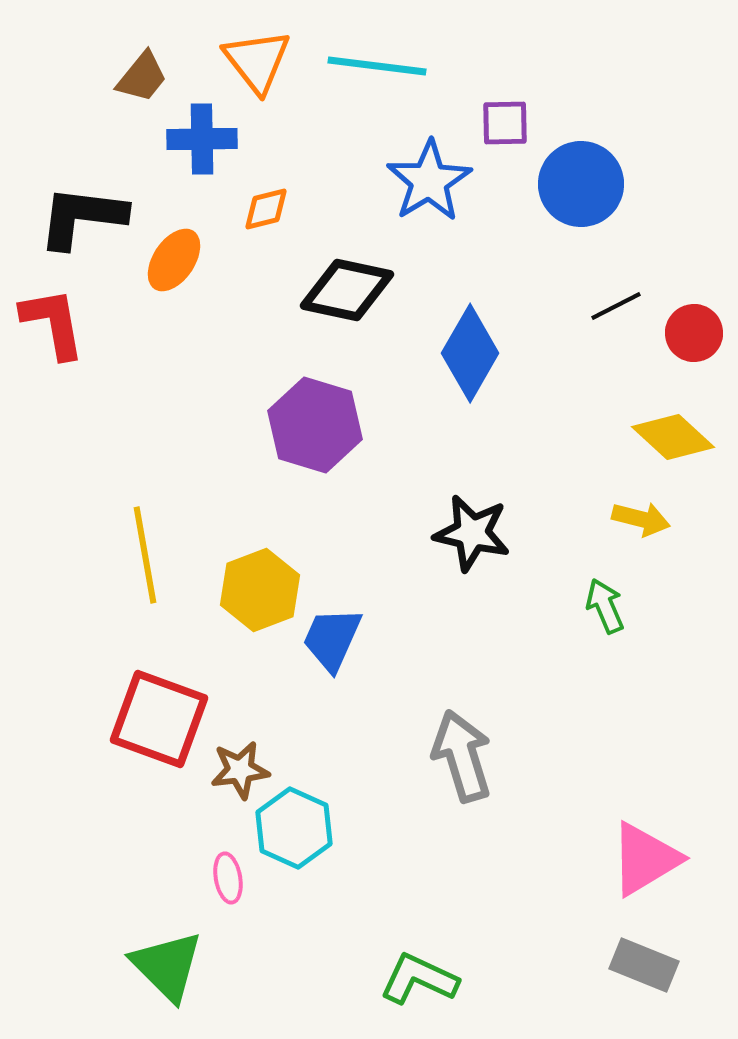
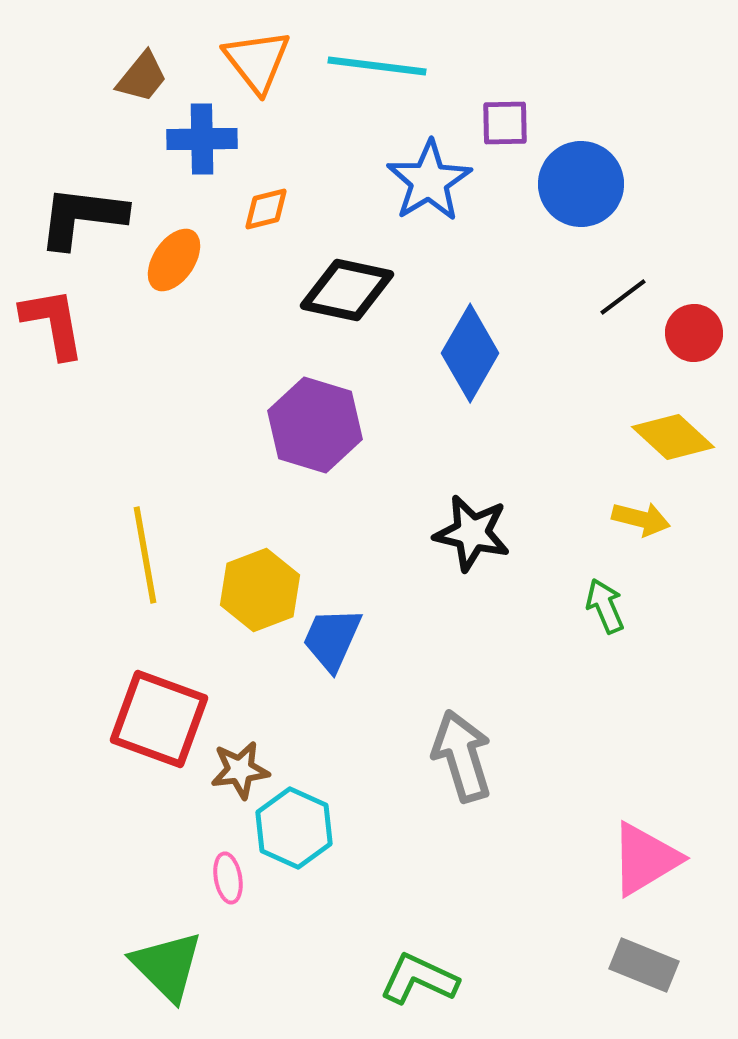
black line: moved 7 px right, 9 px up; rotated 10 degrees counterclockwise
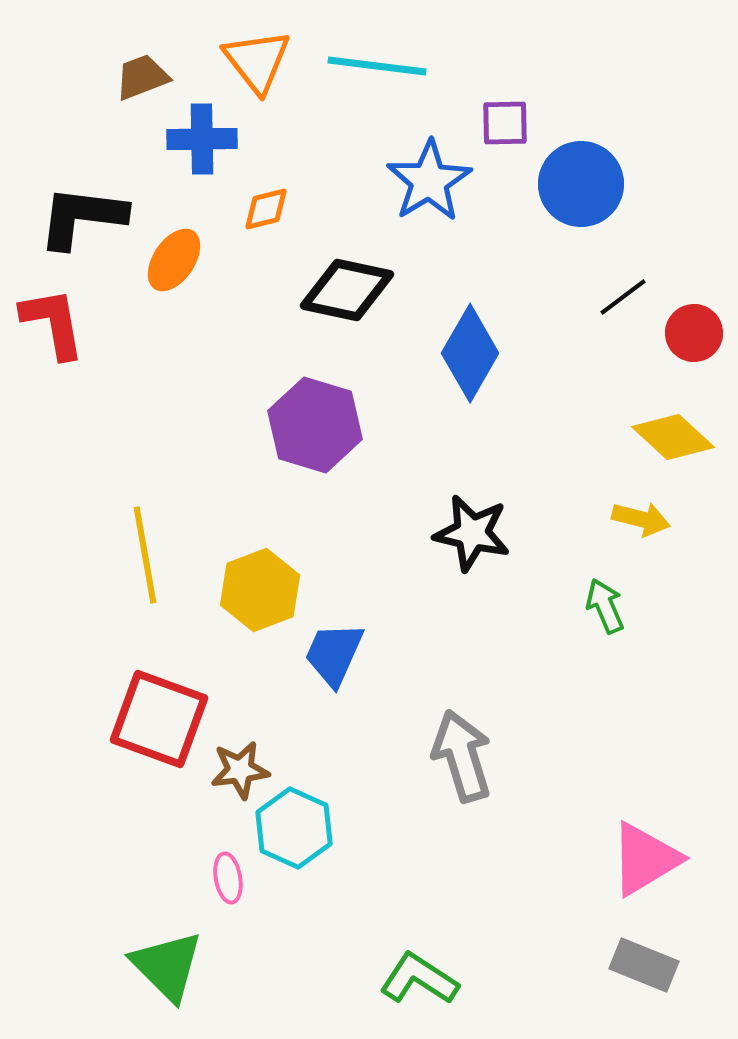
brown trapezoid: rotated 150 degrees counterclockwise
blue trapezoid: moved 2 px right, 15 px down
green L-shape: rotated 8 degrees clockwise
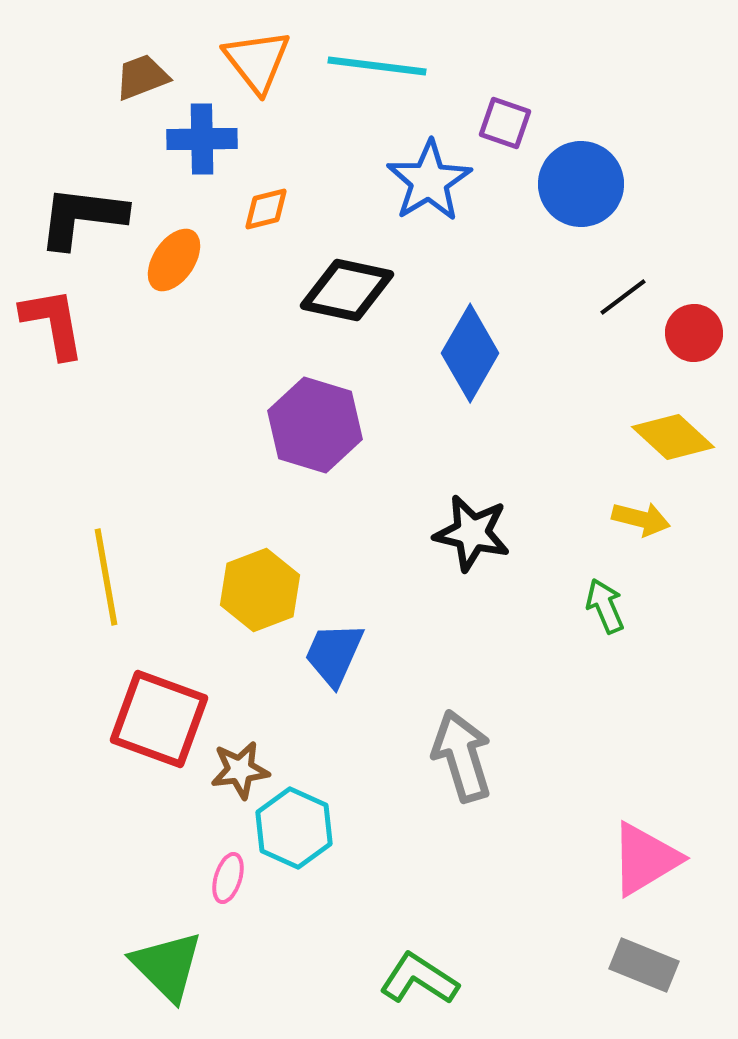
purple square: rotated 20 degrees clockwise
yellow line: moved 39 px left, 22 px down
pink ellipse: rotated 27 degrees clockwise
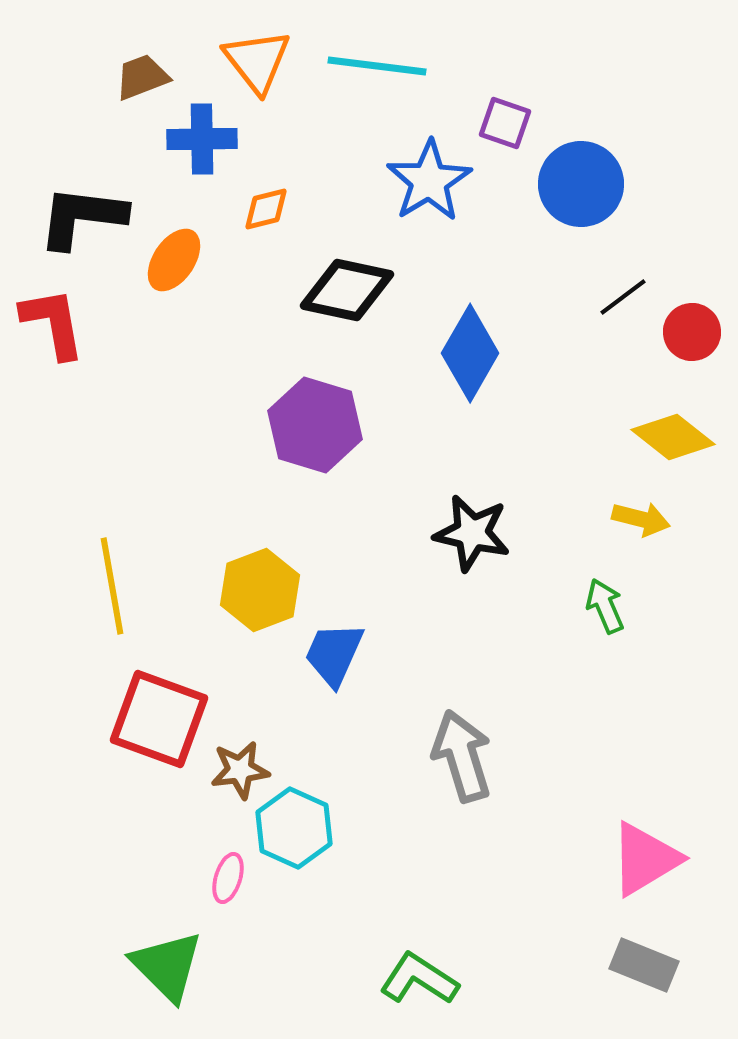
red circle: moved 2 px left, 1 px up
yellow diamond: rotated 4 degrees counterclockwise
yellow line: moved 6 px right, 9 px down
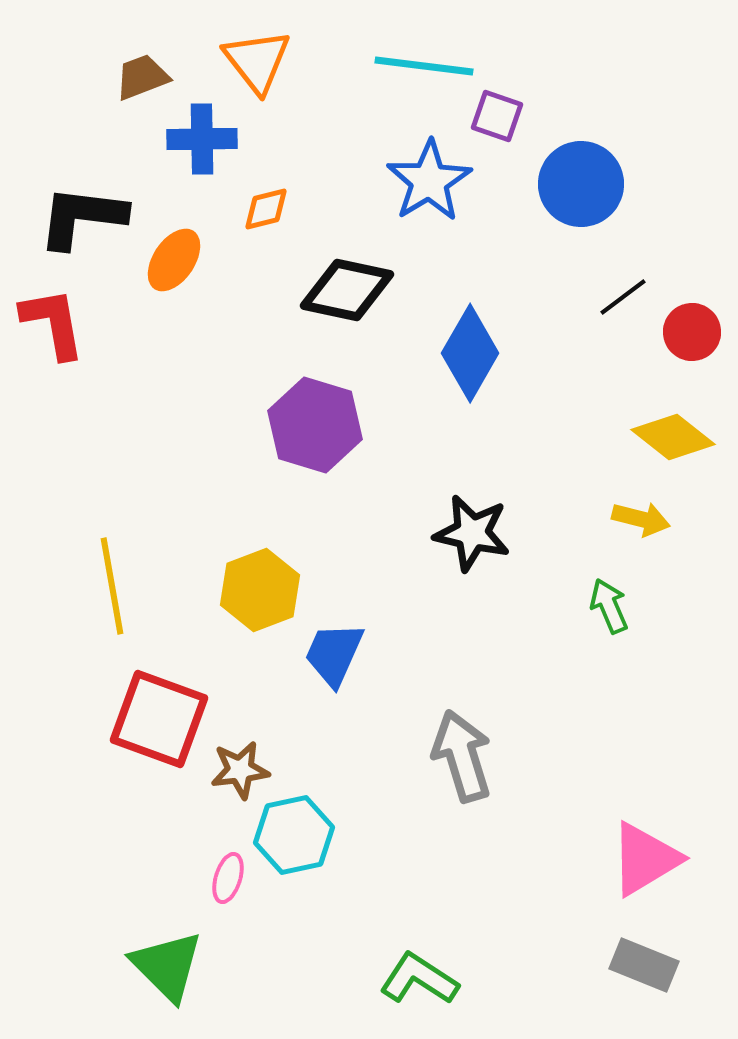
cyan line: moved 47 px right
purple square: moved 8 px left, 7 px up
green arrow: moved 4 px right
cyan hexagon: moved 7 px down; rotated 24 degrees clockwise
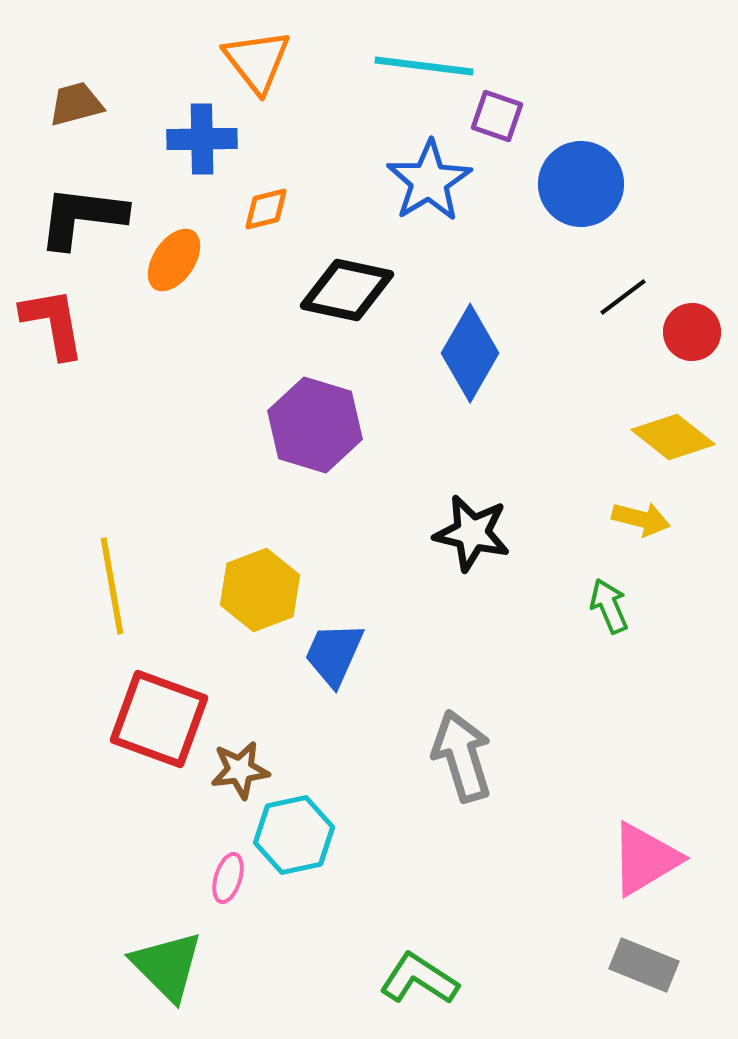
brown trapezoid: moved 66 px left, 27 px down; rotated 6 degrees clockwise
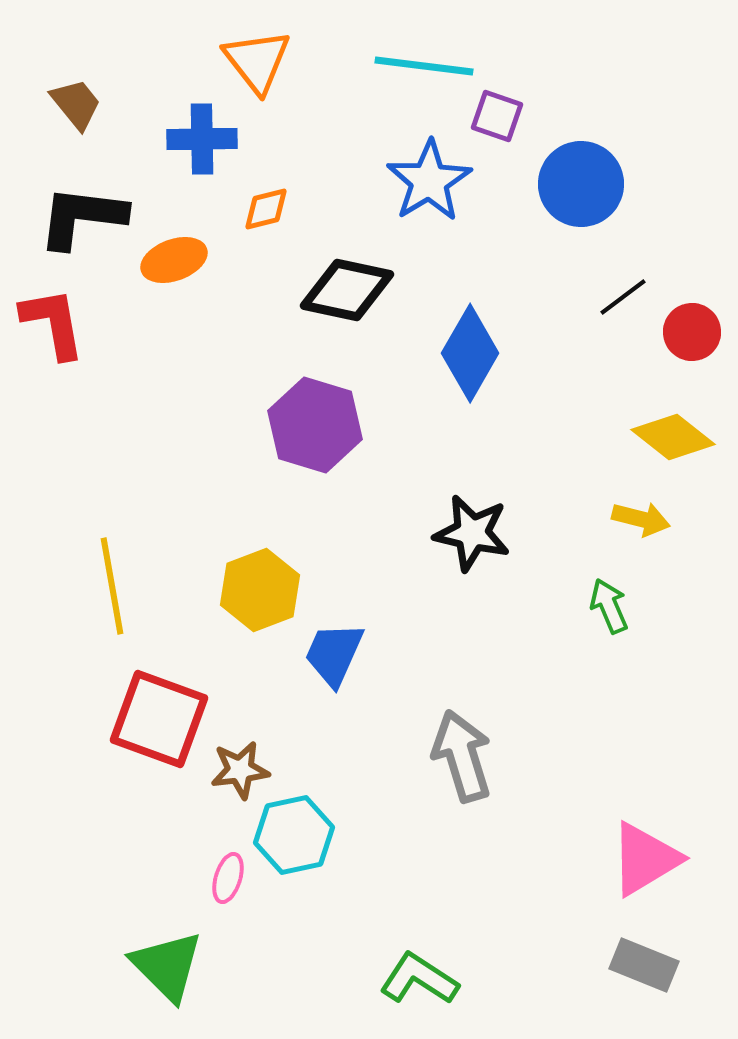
brown trapezoid: rotated 66 degrees clockwise
orange ellipse: rotated 36 degrees clockwise
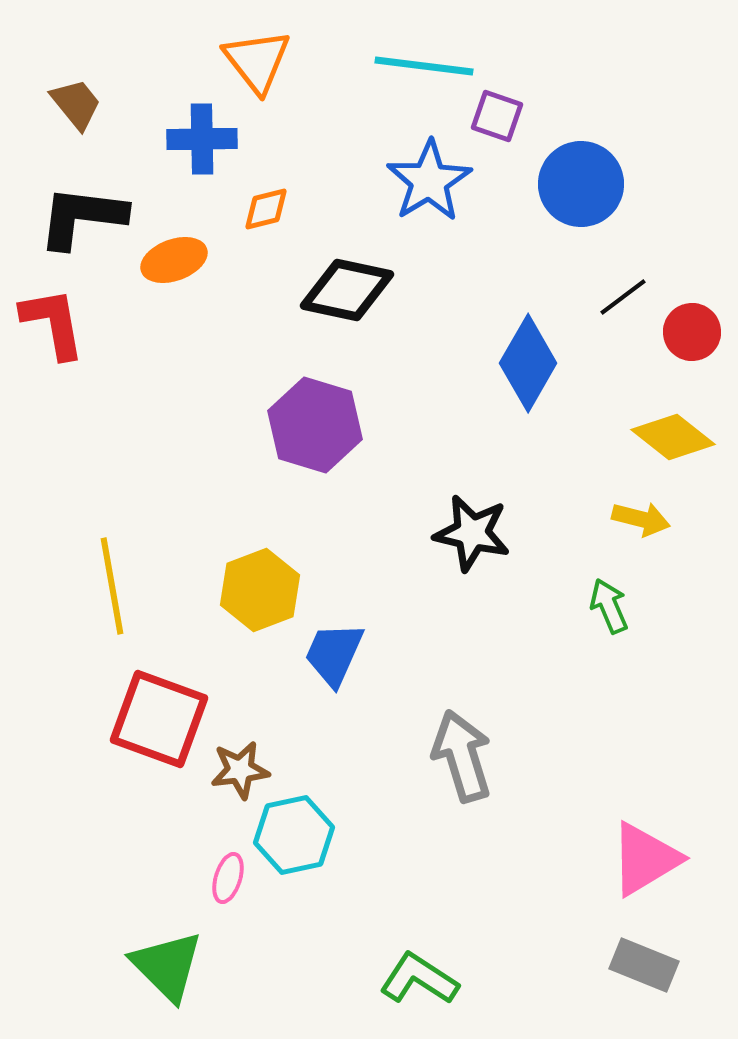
blue diamond: moved 58 px right, 10 px down
